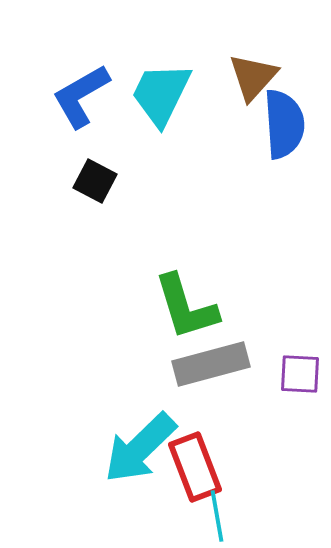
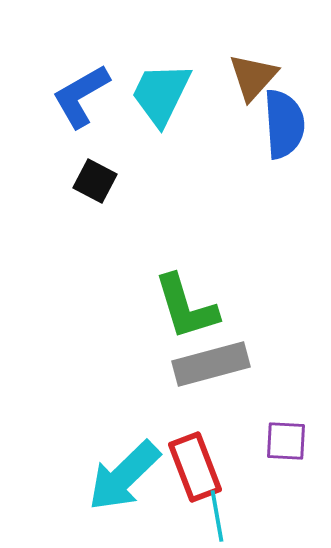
purple square: moved 14 px left, 67 px down
cyan arrow: moved 16 px left, 28 px down
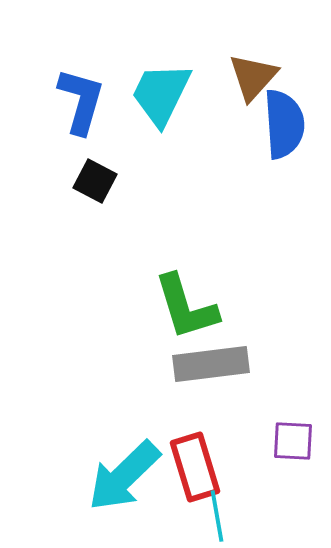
blue L-shape: moved 5 px down; rotated 136 degrees clockwise
gray rectangle: rotated 8 degrees clockwise
purple square: moved 7 px right
red rectangle: rotated 4 degrees clockwise
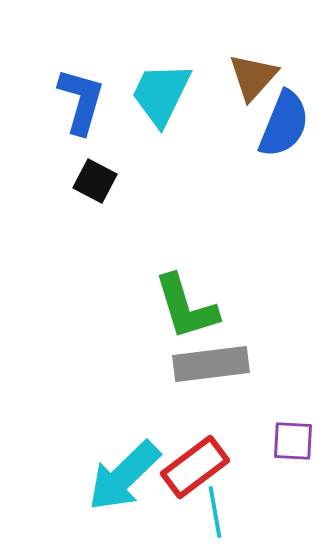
blue semicircle: rotated 26 degrees clockwise
red rectangle: rotated 70 degrees clockwise
cyan line: moved 2 px left, 4 px up
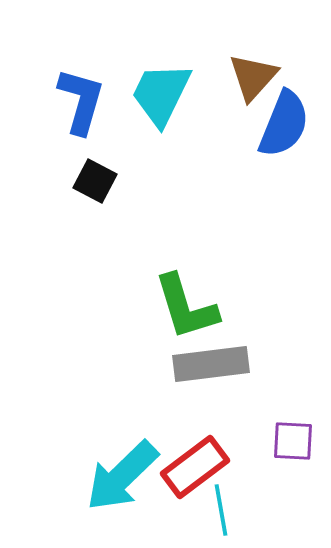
cyan arrow: moved 2 px left
cyan line: moved 6 px right, 2 px up
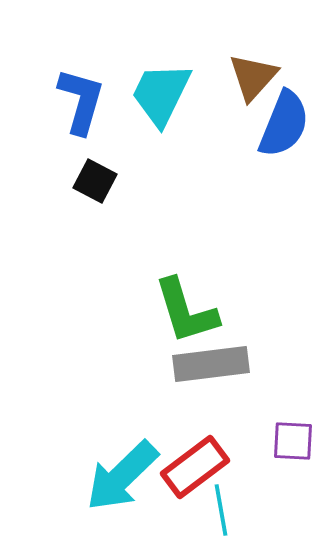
green L-shape: moved 4 px down
